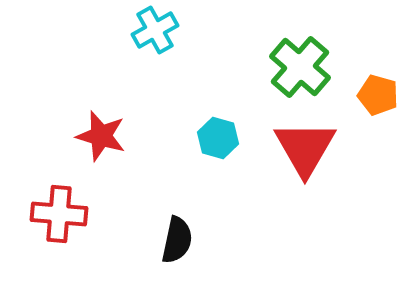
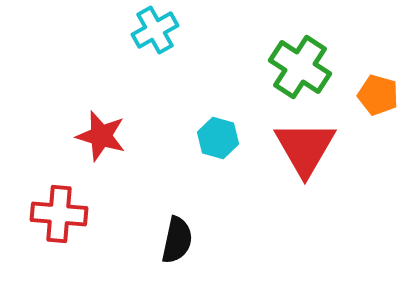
green cross: rotated 8 degrees counterclockwise
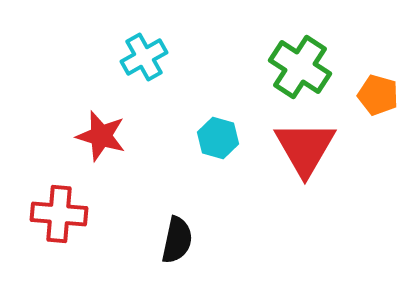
cyan cross: moved 11 px left, 27 px down
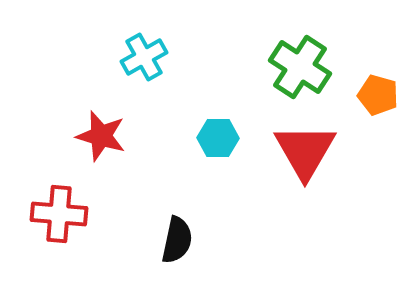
cyan hexagon: rotated 15 degrees counterclockwise
red triangle: moved 3 px down
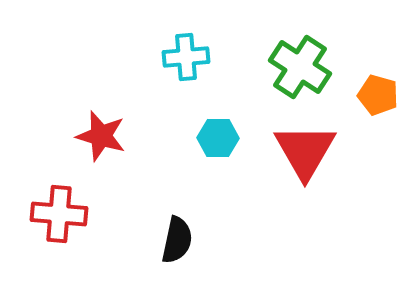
cyan cross: moved 42 px right; rotated 24 degrees clockwise
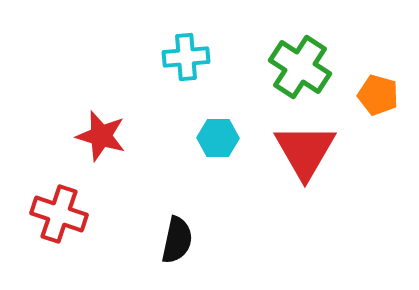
red cross: rotated 14 degrees clockwise
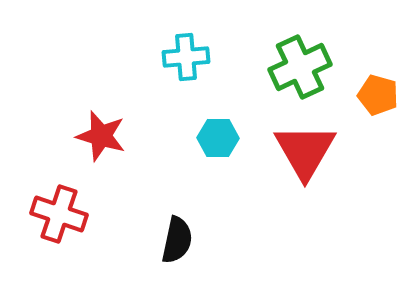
green cross: rotated 32 degrees clockwise
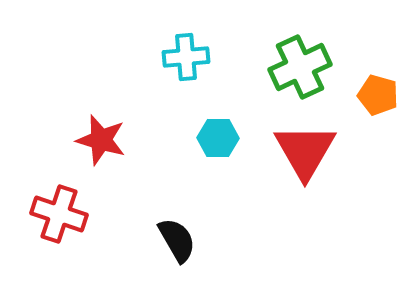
red star: moved 4 px down
black semicircle: rotated 42 degrees counterclockwise
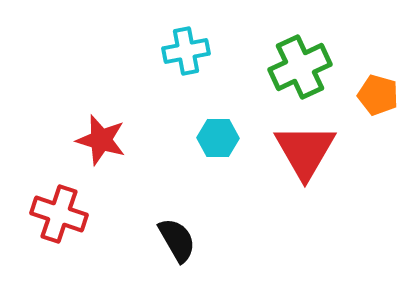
cyan cross: moved 6 px up; rotated 6 degrees counterclockwise
